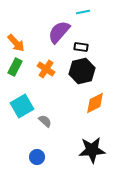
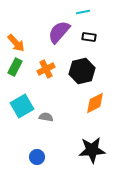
black rectangle: moved 8 px right, 10 px up
orange cross: rotated 30 degrees clockwise
gray semicircle: moved 1 px right, 4 px up; rotated 32 degrees counterclockwise
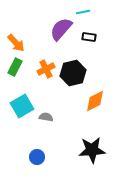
purple semicircle: moved 2 px right, 3 px up
black hexagon: moved 9 px left, 2 px down
orange diamond: moved 2 px up
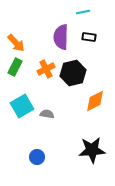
purple semicircle: moved 8 px down; rotated 40 degrees counterclockwise
gray semicircle: moved 1 px right, 3 px up
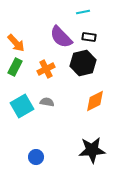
purple semicircle: rotated 45 degrees counterclockwise
black hexagon: moved 10 px right, 10 px up
gray semicircle: moved 12 px up
blue circle: moved 1 px left
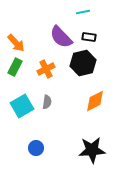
gray semicircle: rotated 88 degrees clockwise
blue circle: moved 9 px up
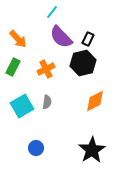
cyan line: moved 31 px left; rotated 40 degrees counterclockwise
black rectangle: moved 1 px left, 2 px down; rotated 72 degrees counterclockwise
orange arrow: moved 2 px right, 4 px up
green rectangle: moved 2 px left
black star: rotated 28 degrees counterclockwise
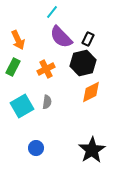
orange arrow: moved 1 px down; rotated 18 degrees clockwise
orange diamond: moved 4 px left, 9 px up
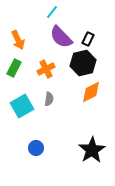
green rectangle: moved 1 px right, 1 px down
gray semicircle: moved 2 px right, 3 px up
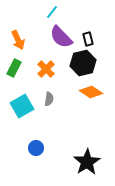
black rectangle: rotated 40 degrees counterclockwise
orange cross: rotated 18 degrees counterclockwise
orange diamond: rotated 60 degrees clockwise
black star: moved 5 px left, 12 px down
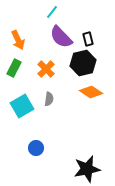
black star: moved 7 px down; rotated 20 degrees clockwise
